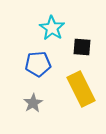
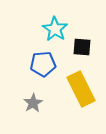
cyan star: moved 3 px right, 1 px down
blue pentagon: moved 5 px right
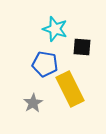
cyan star: rotated 15 degrees counterclockwise
blue pentagon: moved 2 px right; rotated 15 degrees clockwise
yellow rectangle: moved 11 px left
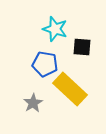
yellow rectangle: rotated 20 degrees counterclockwise
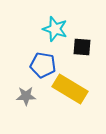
blue pentagon: moved 2 px left, 1 px down
yellow rectangle: rotated 12 degrees counterclockwise
gray star: moved 7 px left, 7 px up; rotated 30 degrees clockwise
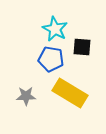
cyan star: rotated 10 degrees clockwise
blue pentagon: moved 8 px right, 6 px up
yellow rectangle: moved 4 px down
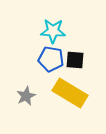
cyan star: moved 2 px left, 2 px down; rotated 25 degrees counterclockwise
black square: moved 7 px left, 13 px down
gray star: rotated 24 degrees counterclockwise
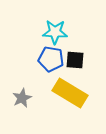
cyan star: moved 2 px right, 1 px down
gray star: moved 4 px left, 2 px down
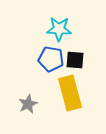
cyan star: moved 4 px right, 3 px up
yellow rectangle: rotated 44 degrees clockwise
gray star: moved 6 px right, 6 px down
